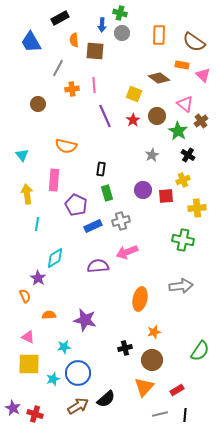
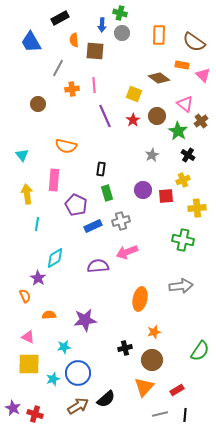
purple star at (85, 320): rotated 20 degrees counterclockwise
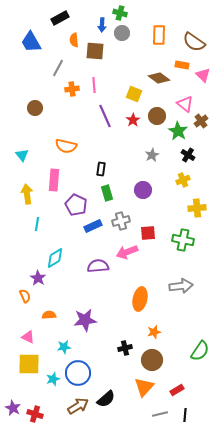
brown circle at (38, 104): moved 3 px left, 4 px down
red square at (166, 196): moved 18 px left, 37 px down
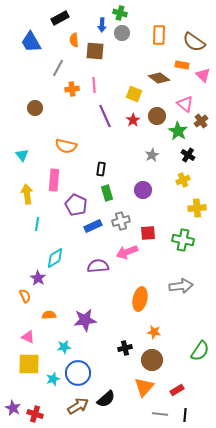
orange star at (154, 332): rotated 24 degrees clockwise
gray line at (160, 414): rotated 21 degrees clockwise
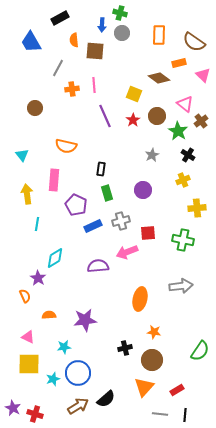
orange rectangle at (182, 65): moved 3 px left, 2 px up; rotated 24 degrees counterclockwise
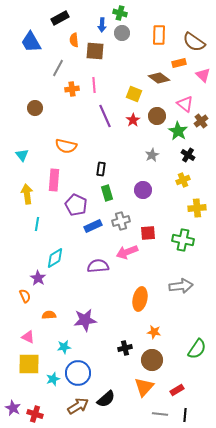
green semicircle at (200, 351): moved 3 px left, 2 px up
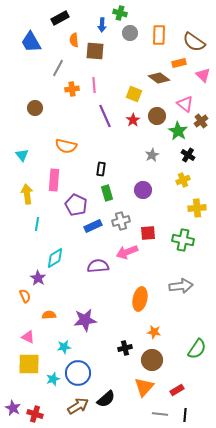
gray circle at (122, 33): moved 8 px right
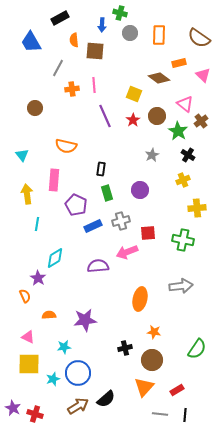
brown semicircle at (194, 42): moved 5 px right, 4 px up
purple circle at (143, 190): moved 3 px left
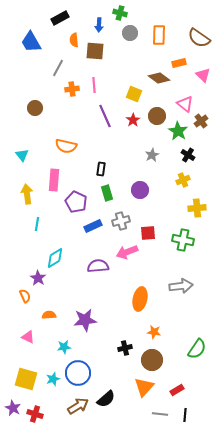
blue arrow at (102, 25): moved 3 px left
purple pentagon at (76, 205): moved 3 px up
yellow square at (29, 364): moved 3 px left, 15 px down; rotated 15 degrees clockwise
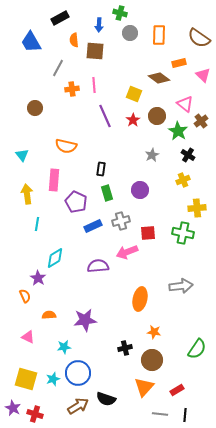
green cross at (183, 240): moved 7 px up
black semicircle at (106, 399): rotated 60 degrees clockwise
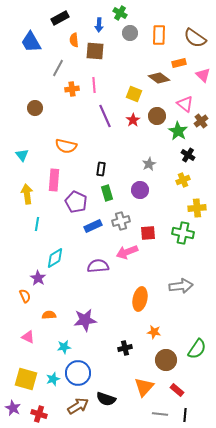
green cross at (120, 13): rotated 16 degrees clockwise
brown semicircle at (199, 38): moved 4 px left
gray star at (152, 155): moved 3 px left, 9 px down
brown circle at (152, 360): moved 14 px right
red rectangle at (177, 390): rotated 72 degrees clockwise
red cross at (35, 414): moved 4 px right
